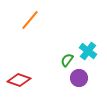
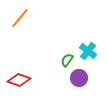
orange line: moved 10 px left, 2 px up
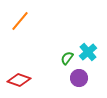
orange line: moved 3 px down
cyan cross: moved 1 px down; rotated 12 degrees clockwise
green semicircle: moved 2 px up
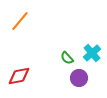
cyan cross: moved 4 px right, 1 px down
green semicircle: rotated 80 degrees counterclockwise
red diamond: moved 4 px up; rotated 30 degrees counterclockwise
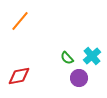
cyan cross: moved 3 px down
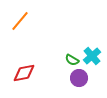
green semicircle: moved 5 px right, 2 px down; rotated 16 degrees counterclockwise
red diamond: moved 5 px right, 3 px up
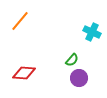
cyan cross: moved 24 px up; rotated 24 degrees counterclockwise
green semicircle: rotated 80 degrees counterclockwise
red diamond: rotated 15 degrees clockwise
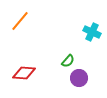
green semicircle: moved 4 px left, 1 px down
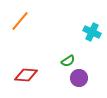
green semicircle: rotated 16 degrees clockwise
red diamond: moved 2 px right, 2 px down
